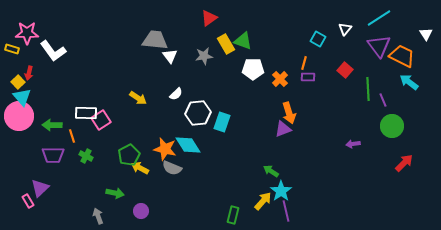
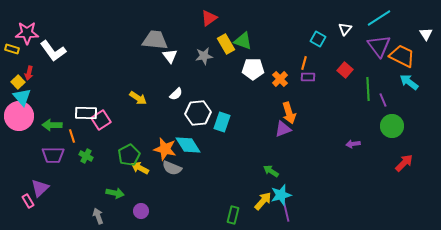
cyan star at (281, 191): moved 4 px down; rotated 20 degrees clockwise
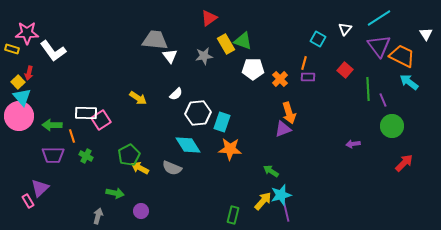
orange star at (165, 149): moved 65 px right; rotated 10 degrees counterclockwise
gray arrow at (98, 216): rotated 35 degrees clockwise
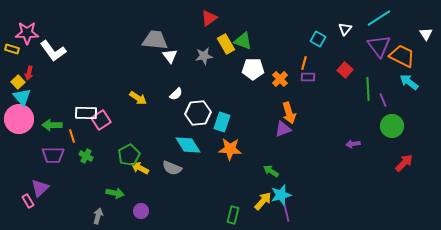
pink circle at (19, 116): moved 3 px down
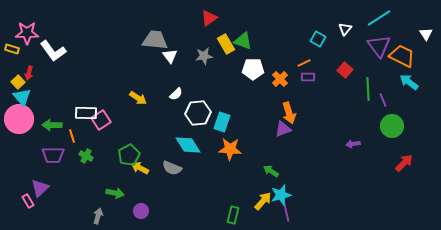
orange line at (304, 63): rotated 48 degrees clockwise
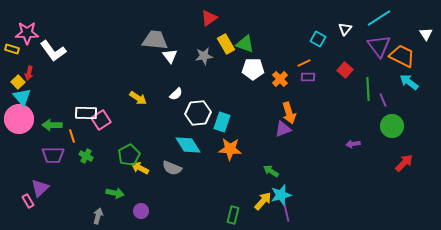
green triangle at (243, 41): moved 2 px right, 3 px down
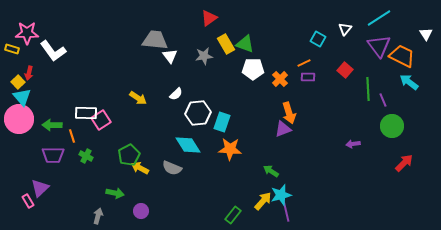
green rectangle at (233, 215): rotated 24 degrees clockwise
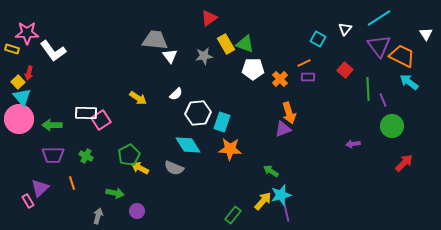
orange line at (72, 136): moved 47 px down
gray semicircle at (172, 168): moved 2 px right
purple circle at (141, 211): moved 4 px left
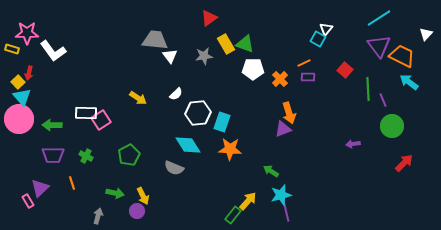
white triangle at (345, 29): moved 19 px left
white triangle at (426, 34): rotated 16 degrees clockwise
yellow arrow at (140, 168): moved 3 px right, 28 px down; rotated 144 degrees counterclockwise
yellow arrow at (263, 201): moved 15 px left
